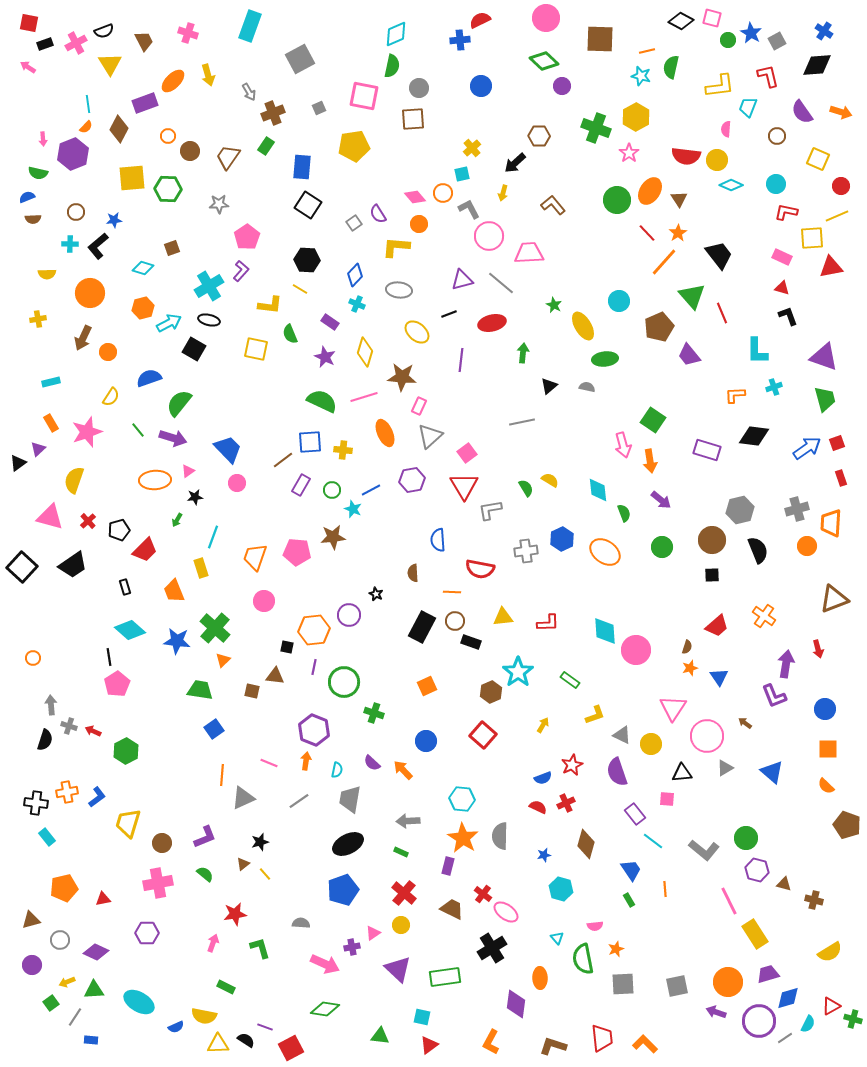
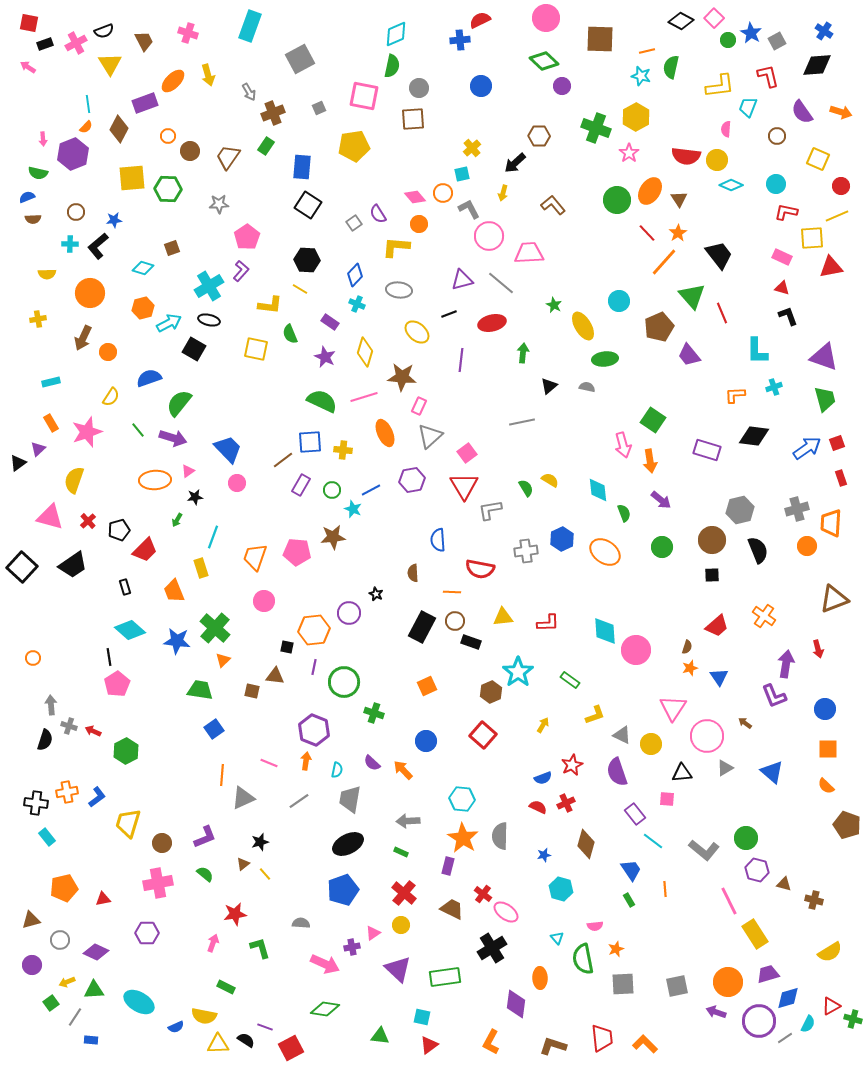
pink square at (712, 18): moved 2 px right; rotated 30 degrees clockwise
purple circle at (349, 615): moved 2 px up
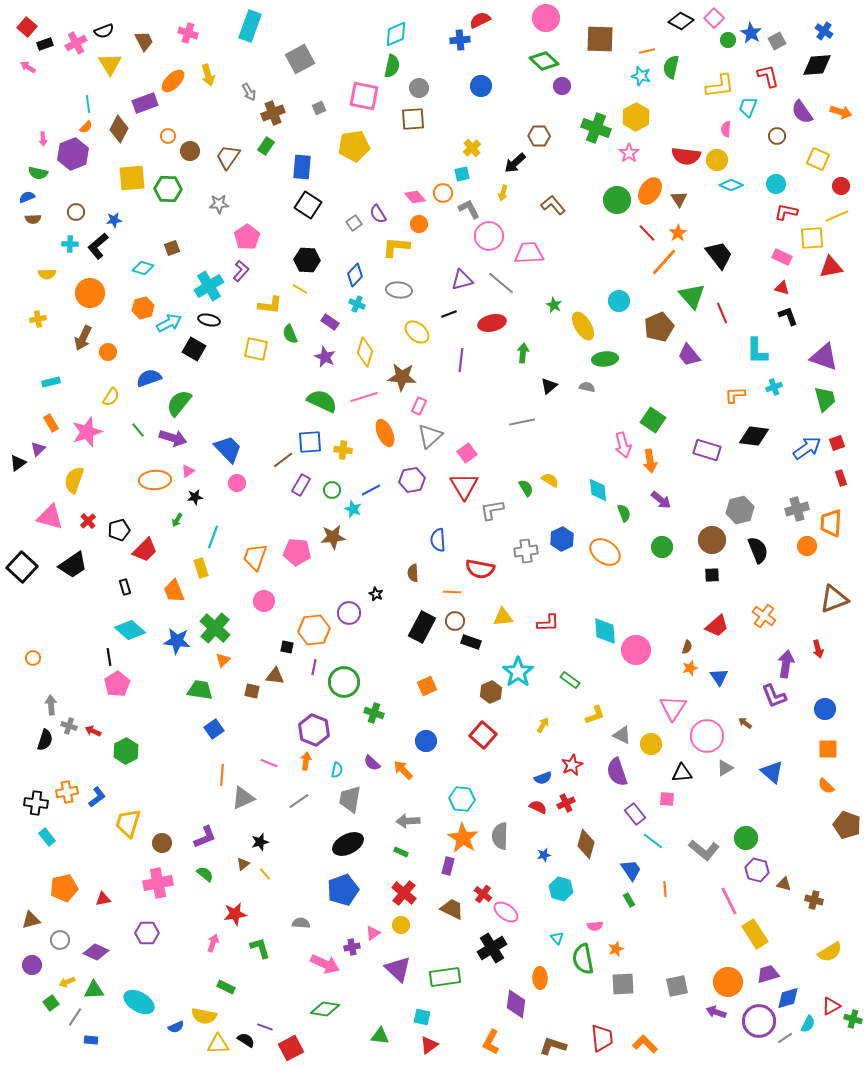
red square at (29, 23): moved 2 px left, 4 px down; rotated 30 degrees clockwise
gray L-shape at (490, 510): moved 2 px right
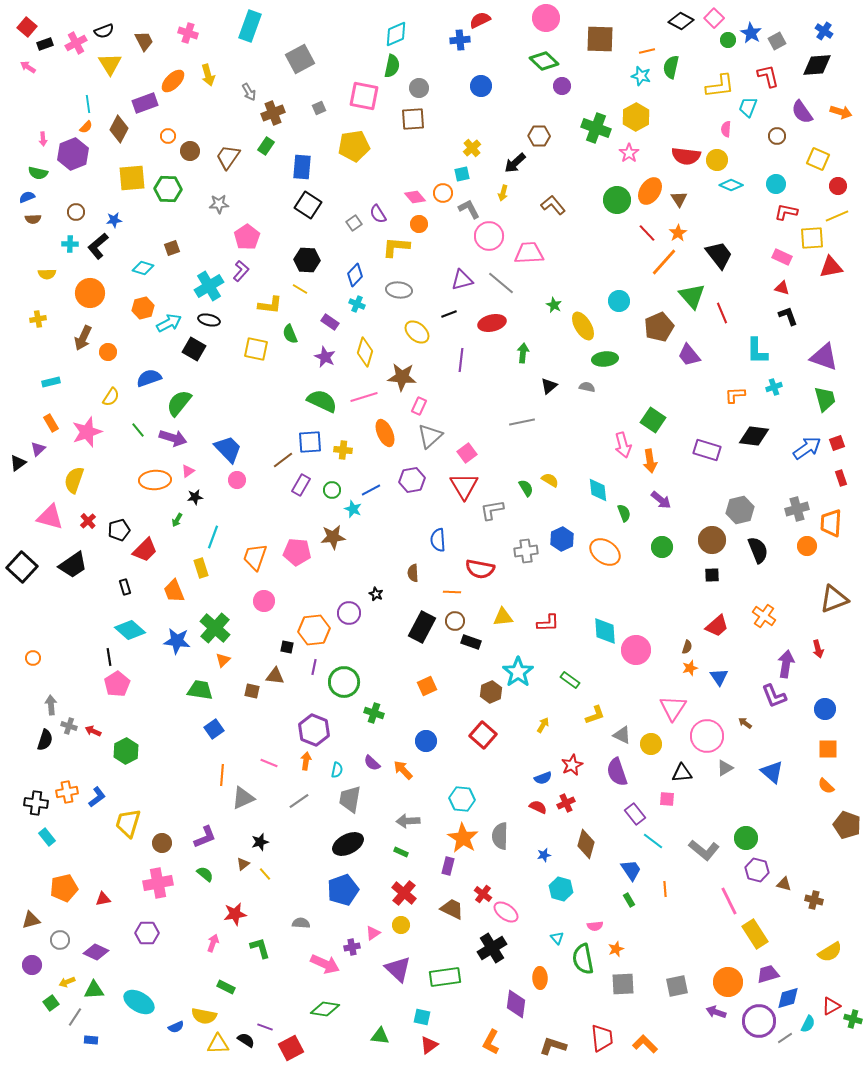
red circle at (841, 186): moved 3 px left
pink circle at (237, 483): moved 3 px up
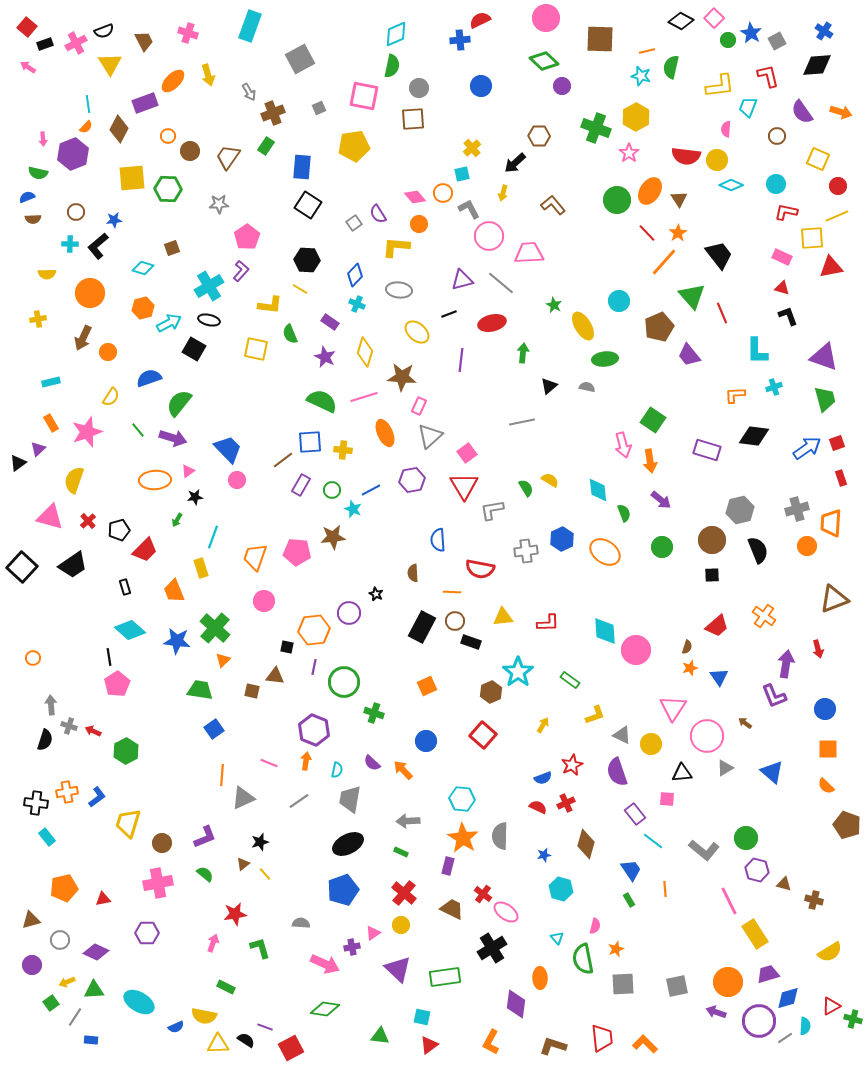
pink semicircle at (595, 926): rotated 70 degrees counterclockwise
cyan semicircle at (808, 1024): moved 3 px left, 2 px down; rotated 24 degrees counterclockwise
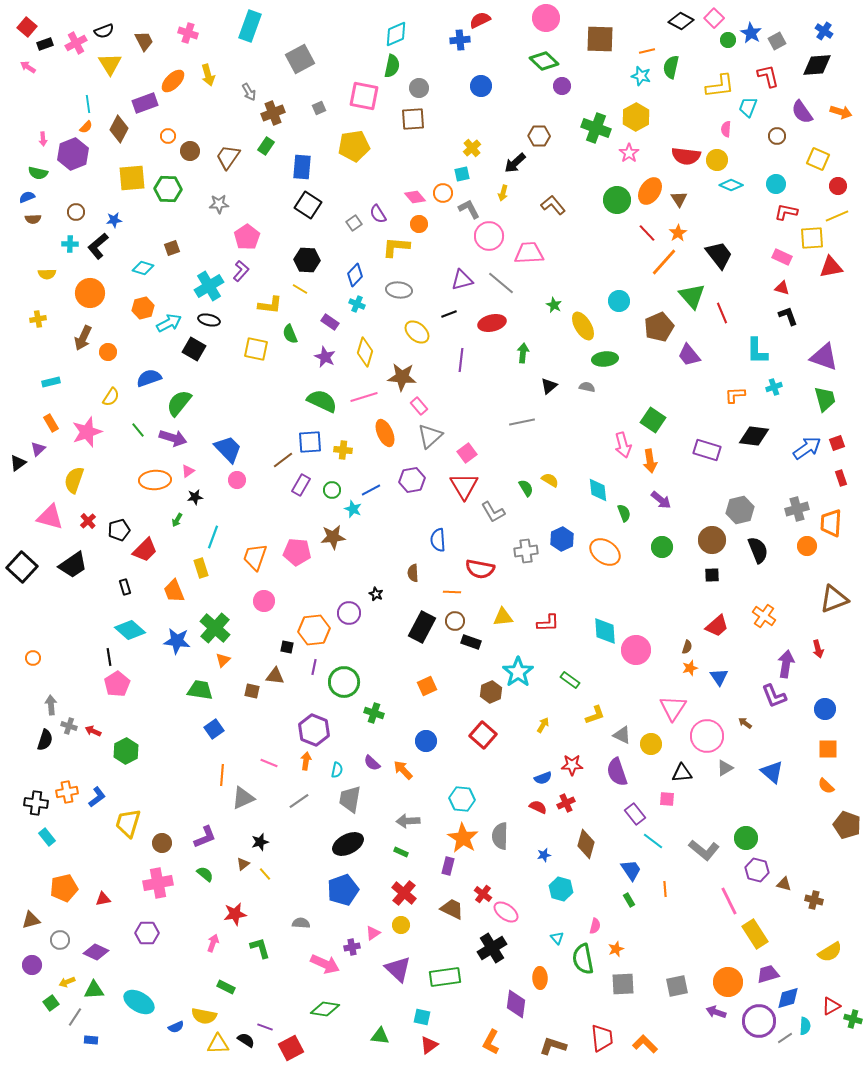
pink rectangle at (419, 406): rotated 66 degrees counterclockwise
gray L-shape at (492, 510): moved 1 px right, 2 px down; rotated 110 degrees counterclockwise
red star at (572, 765): rotated 25 degrees clockwise
